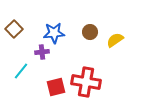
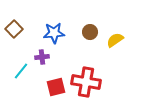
purple cross: moved 5 px down
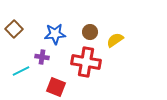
blue star: moved 1 px right, 1 px down
purple cross: rotated 16 degrees clockwise
cyan line: rotated 24 degrees clockwise
red cross: moved 20 px up
red square: rotated 36 degrees clockwise
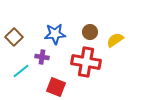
brown square: moved 8 px down
cyan line: rotated 12 degrees counterclockwise
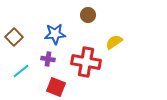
brown circle: moved 2 px left, 17 px up
yellow semicircle: moved 1 px left, 2 px down
purple cross: moved 6 px right, 2 px down
